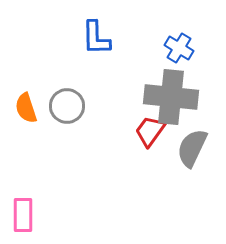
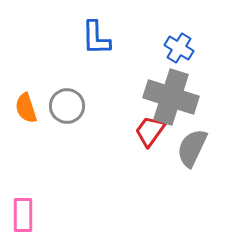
gray cross: rotated 12 degrees clockwise
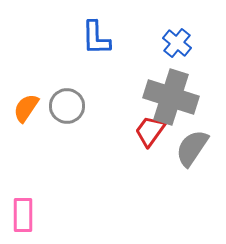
blue cross: moved 2 px left, 5 px up; rotated 8 degrees clockwise
orange semicircle: rotated 52 degrees clockwise
gray semicircle: rotated 9 degrees clockwise
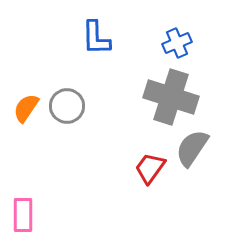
blue cross: rotated 28 degrees clockwise
red trapezoid: moved 37 px down
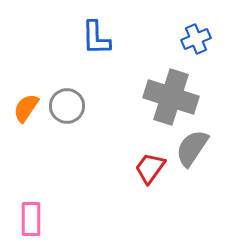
blue cross: moved 19 px right, 4 px up
pink rectangle: moved 8 px right, 4 px down
